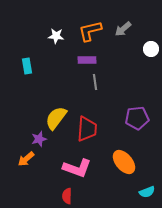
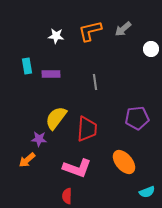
purple rectangle: moved 36 px left, 14 px down
purple star: rotated 21 degrees clockwise
orange arrow: moved 1 px right, 1 px down
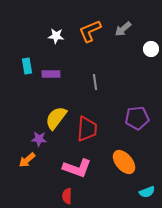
orange L-shape: rotated 10 degrees counterclockwise
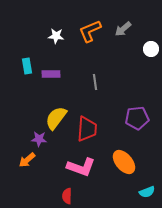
pink L-shape: moved 4 px right, 1 px up
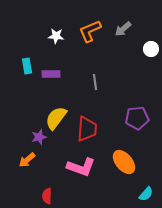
purple star: moved 2 px up; rotated 21 degrees counterclockwise
cyan semicircle: moved 1 px left, 2 px down; rotated 28 degrees counterclockwise
red semicircle: moved 20 px left
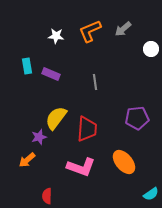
purple rectangle: rotated 24 degrees clockwise
cyan semicircle: moved 5 px right; rotated 14 degrees clockwise
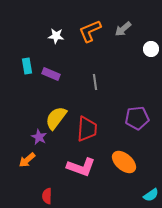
purple star: rotated 28 degrees counterclockwise
orange ellipse: rotated 10 degrees counterclockwise
cyan semicircle: moved 1 px down
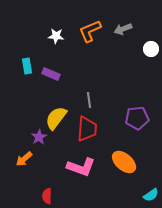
gray arrow: rotated 18 degrees clockwise
gray line: moved 6 px left, 18 px down
purple star: rotated 14 degrees clockwise
orange arrow: moved 3 px left, 1 px up
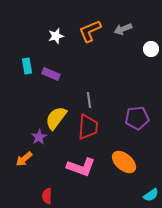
white star: rotated 21 degrees counterclockwise
red trapezoid: moved 1 px right, 2 px up
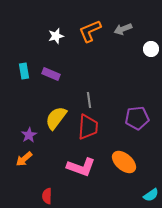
cyan rectangle: moved 3 px left, 5 px down
purple star: moved 10 px left, 2 px up
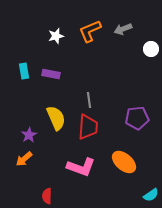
purple rectangle: rotated 12 degrees counterclockwise
yellow semicircle: rotated 120 degrees clockwise
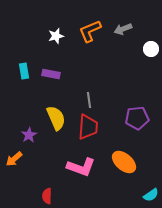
orange arrow: moved 10 px left
